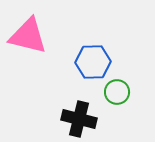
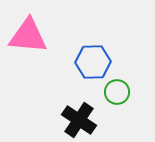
pink triangle: rotated 9 degrees counterclockwise
black cross: moved 1 px down; rotated 20 degrees clockwise
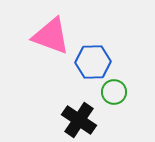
pink triangle: moved 23 px right; rotated 15 degrees clockwise
green circle: moved 3 px left
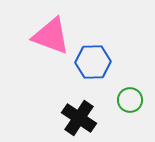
green circle: moved 16 px right, 8 px down
black cross: moved 2 px up
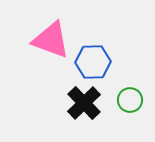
pink triangle: moved 4 px down
black cross: moved 5 px right, 15 px up; rotated 12 degrees clockwise
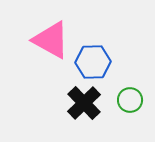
pink triangle: rotated 9 degrees clockwise
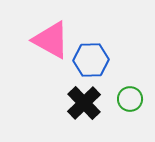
blue hexagon: moved 2 px left, 2 px up
green circle: moved 1 px up
